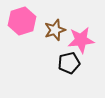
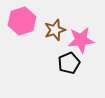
black pentagon: rotated 10 degrees counterclockwise
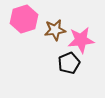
pink hexagon: moved 2 px right, 2 px up
brown star: rotated 10 degrees clockwise
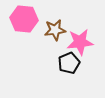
pink hexagon: rotated 24 degrees clockwise
pink star: moved 1 px left, 2 px down
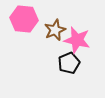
brown star: rotated 15 degrees counterclockwise
pink star: moved 3 px left, 2 px up; rotated 20 degrees clockwise
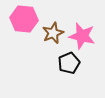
brown star: moved 2 px left, 3 px down
pink star: moved 5 px right, 4 px up
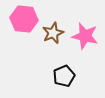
pink star: moved 3 px right
black pentagon: moved 5 px left, 13 px down
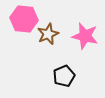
brown star: moved 5 px left, 1 px down
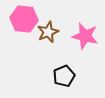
brown star: moved 2 px up
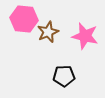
black pentagon: rotated 20 degrees clockwise
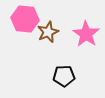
pink hexagon: moved 1 px right
pink star: moved 1 px right, 2 px up; rotated 20 degrees clockwise
